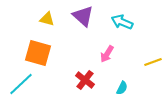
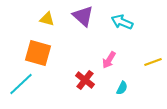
pink arrow: moved 2 px right, 6 px down
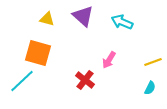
cyan line: moved 1 px right, 3 px up
cyan semicircle: moved 28 px right
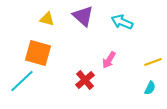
red cross: rotated 12 degrees clockwise
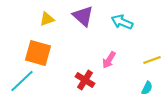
yellow triangle: rotated 35 degrees counterclockwise
yellow line: moved 1 px left, 2 px up
red cross: rotated 18 degrees counterclockwise
cyan semicircle: moved 3 px left
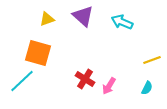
pink arrow: moved 26 px down
red cross: moved 1 px up
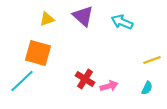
pink arrow: rotated 138 degrees counterclockwise
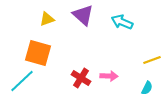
purple triangle: moved 1 px up
red cross: moved 4 px left, 1 px up
pink arrow: moved 10 px up; rotated 18 degrees clockwise
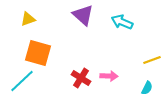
yellow triangle: moved 19 px left
